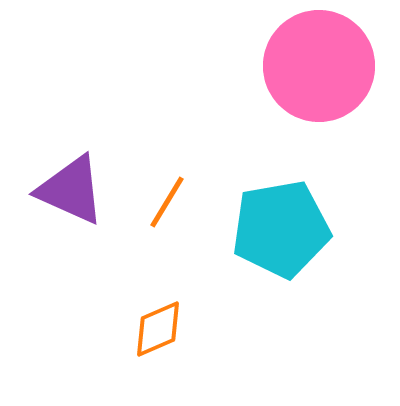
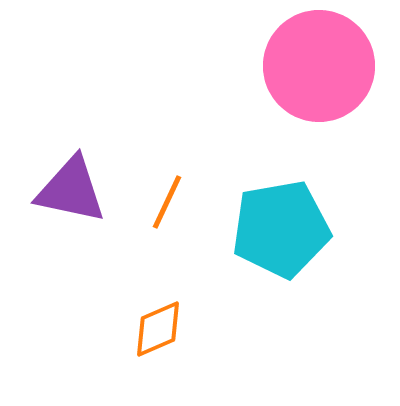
purple triangle: rotated 12 degrees counterclockwise
orange line: rotated 6 degrees counterclockwise
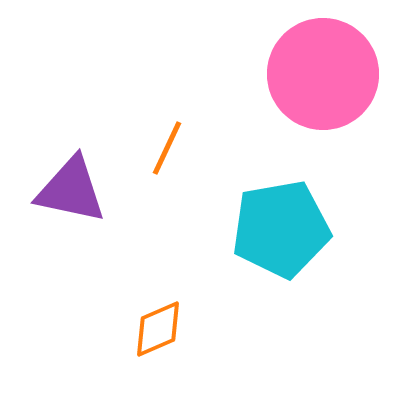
pink circle: moved 4 px right, 8 px down
orange line: moved 54 px up
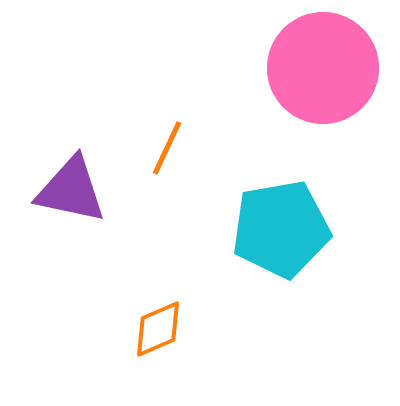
pink circle: moved 6 px up
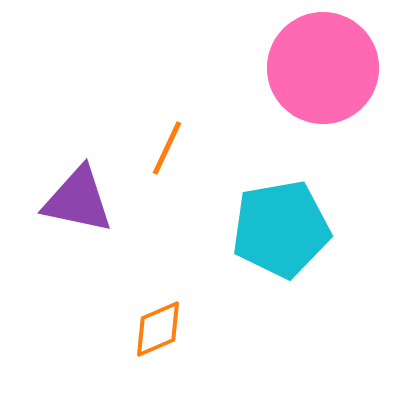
purple triangle: moved 7 px right, 10 px down
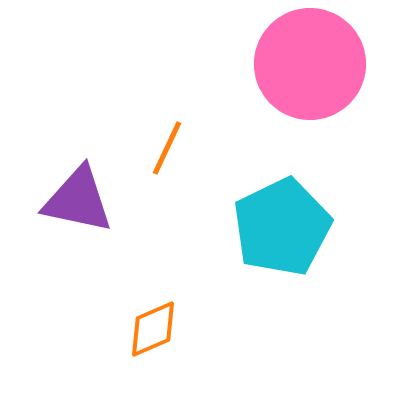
pink circle: moved 13 px left, 4 px up
cyan pentagon: moved 1 px right, 2 px up; rotated 16 degrees counterclockwise
orange diamond: moved 5 px left
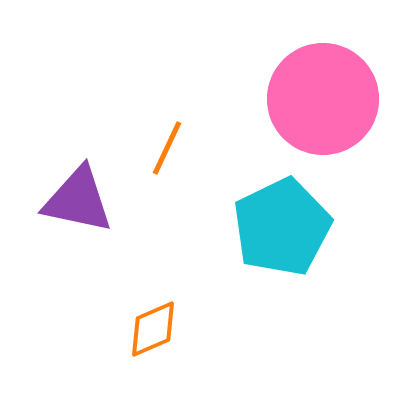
pink circle: moved 13 px right, 35 px down
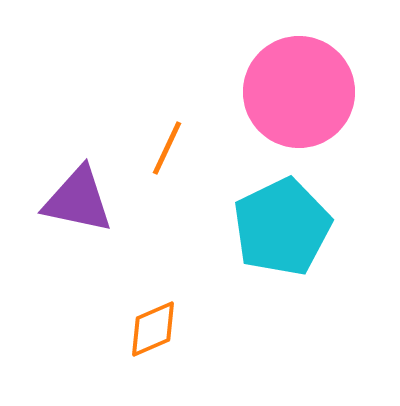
pink circle: moved 24 px left, 7 px up
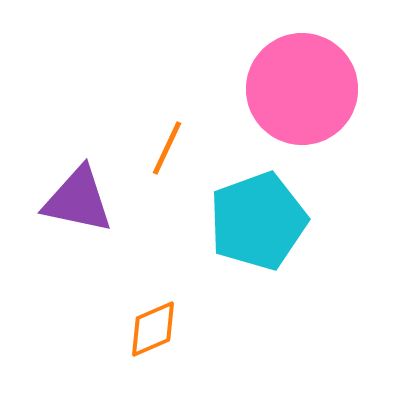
pink circle: moved 3 px right, 3 px up
cyan pentagon: moved 24 px left, 6 px up; rotated 6 degrees clockwise
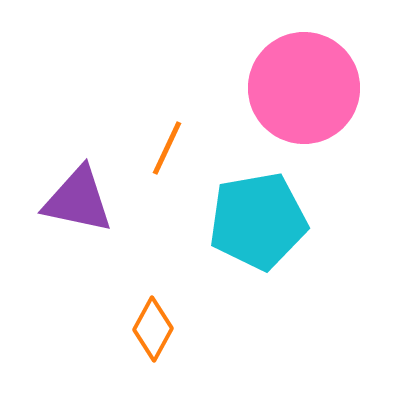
pink circle: moved 2 px right, 1 px up
cyan pentagon: rotated 10 degrees clockwise
orange diamond: rotated 38 degrees counterclockwise
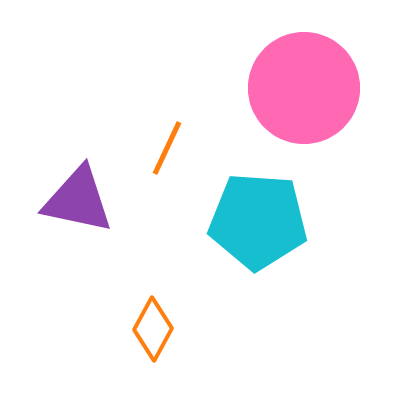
cyan pentagon: rotated 14 degrees clockwise
